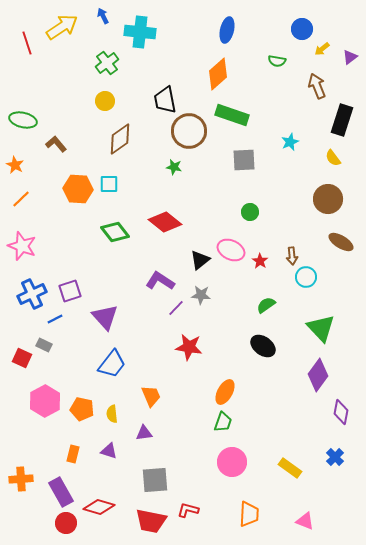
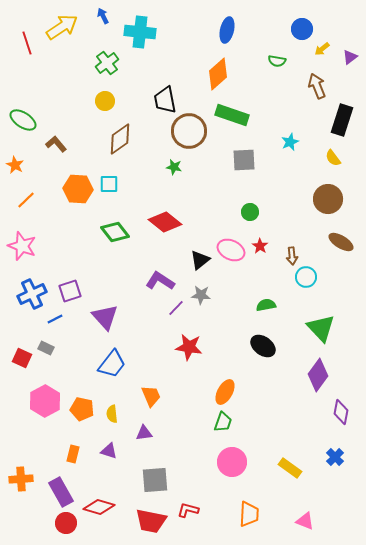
green ellipse at (23, 120): rotated 20 degrees clockwise
orange line at (21, 199): moved 5 px right, 1 px down
red star at (260, 261): moved 15 px up
green semicircle at (266, 305): rotated 24 degrees clockwise
gray rectangle at (44, 345): moved 2 px right, 3 px down
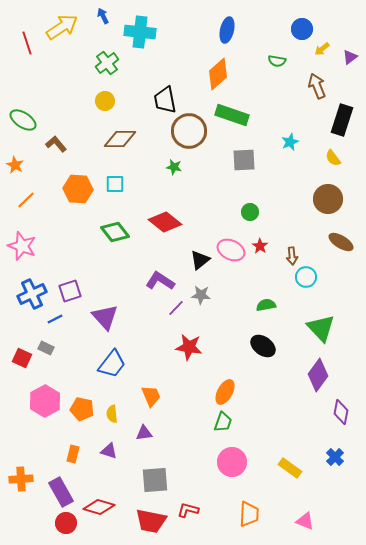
brown diamond at (120, 139): rotated 36 degrees clockwise
cyan square at (109, 184): moved 6 px right
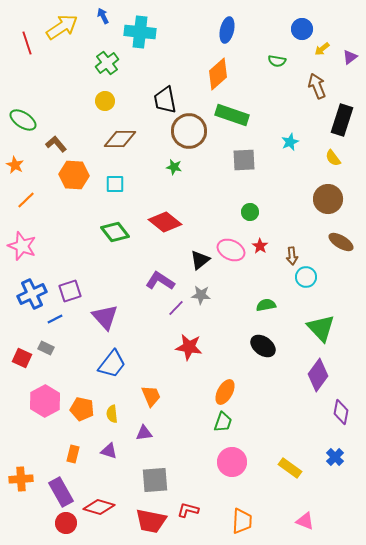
orange hexagon at (78, 189): moved 4 px left, 14 px up
orange trapezoid at (249, 514): moved 7 px left, 7 px down
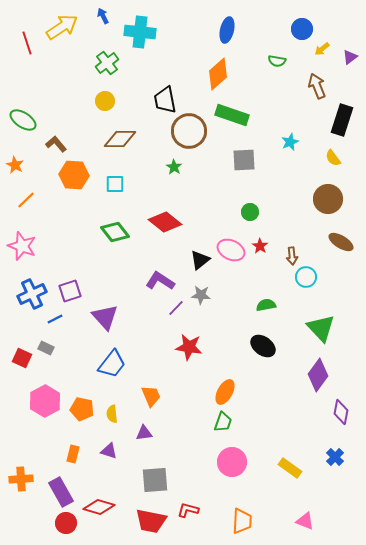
green star at (174, 167): rotated 21 degrees clockwise
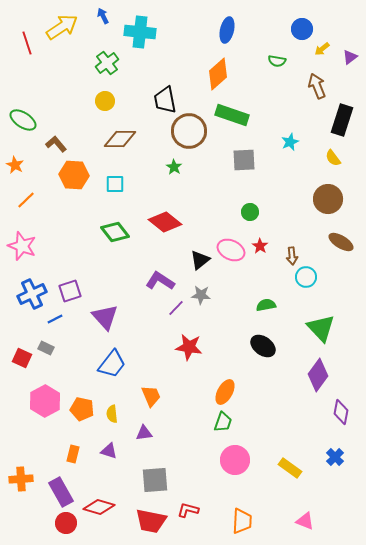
pink circle at (232, 462): moved 3 px right, 2 px up
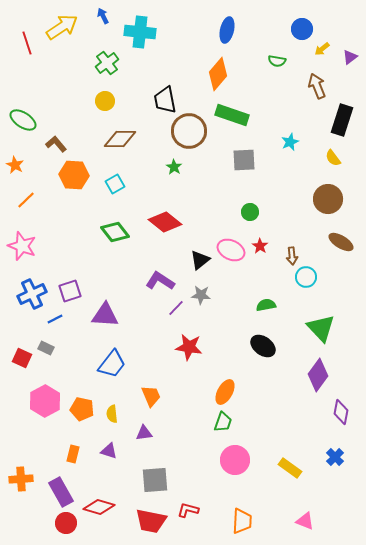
orange diamond at (218, 74): rotated 8 degrees counterclockwise
cyan square at (115, 184): rotated 30 degrees counterclockwise
purple triangle at (105, 317): moved 2 px up; rotated 44 degrees counterclockwise
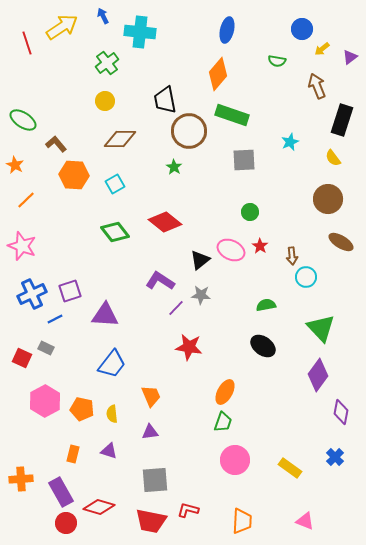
purple triangle at (144, 433): moved 6 px right, 1 px up
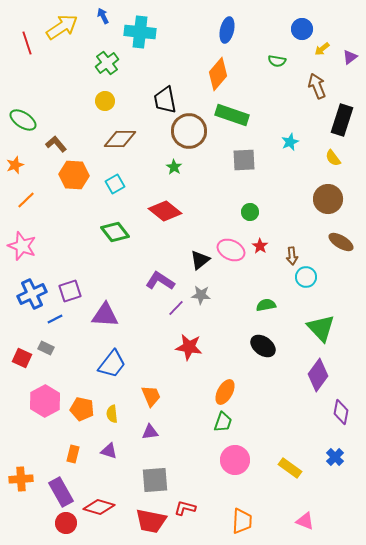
orange star at (15, 165): rotated 24 degrees clockwise
red diamond at (165, 222): moved 11 px up
red L-shape at (188, 510): moved 3 px left, 2 px up
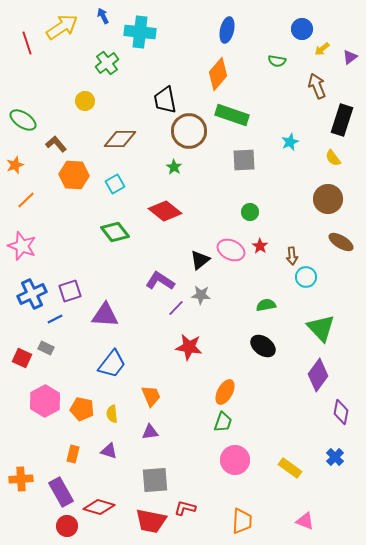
yellow circle at (105, 101): moved 20 px left
red circle at (66, 523): moved 1 px right, 3 px down
